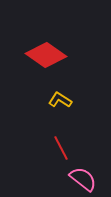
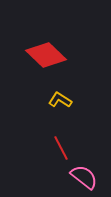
red diamond: rotated 9 degrees clockwise
pink semicircle: moved 1 px right, 2 px up
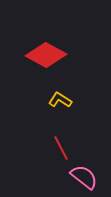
red diamond: rotated 15 degrees counterclockwise
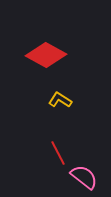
red line: moved 3 px left, 5 px down
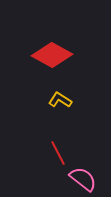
red diamond: moved 6 px right
pink semicircle: moved 1 px left, 2 px down
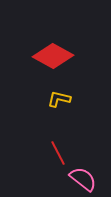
red diamond: moved 1 px right, 1 px down
yellow L-shape: moved 1 px left, 1 px up; rotated 20 degrees counterclockwise
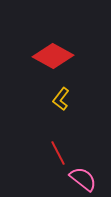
yellow L-shape: moved 2 px right; rotated 65 degrees counterclockwise
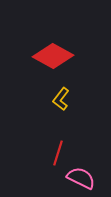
red line: rotated 45 degrees clockwise
pink semicircle: moved 2 px left, 1 px up; rotated 12 degrees counterclockwise
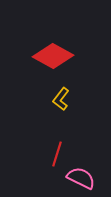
red line: moved 1 px left, 1 px down
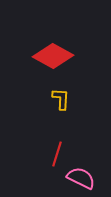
yellow L-shape: rotated 145 degrees clockwise
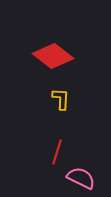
red diamond: rotated 9 degrees clockwise
red line: moved 2 px up
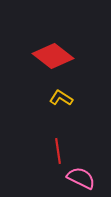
yellow L-shape: moved 1 px up; rotated 60 degrees counterclockwise
red line: moved 1 px right, 1 px up; rotated 25 degrees counterclockwise
